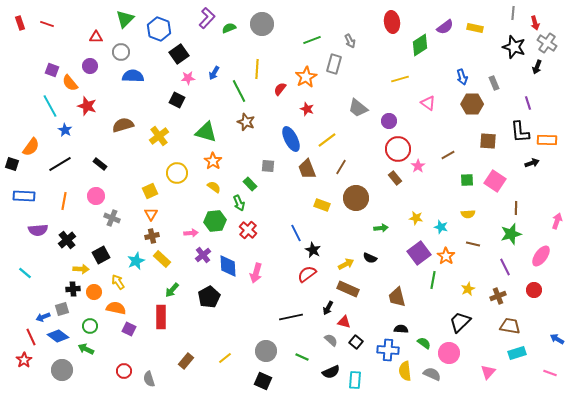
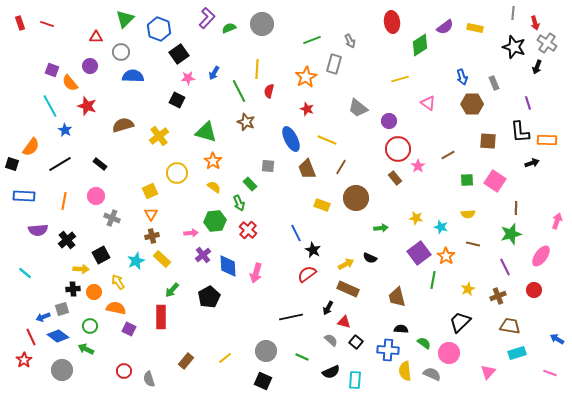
red semicircle at (280, 89): moved 11 px left, 2 px down; rotated 24 degrees counterclockwise
yellow line at (327, 140): rotated 60 degrees clockwise
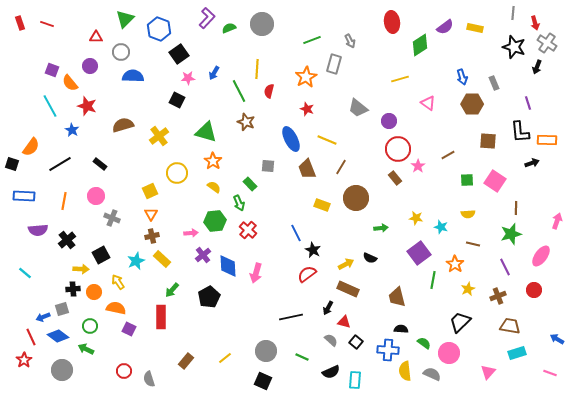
blue star at (65, 130): moved 7 px right
orange star at (446, 256): moved 9 px right, 8 px down
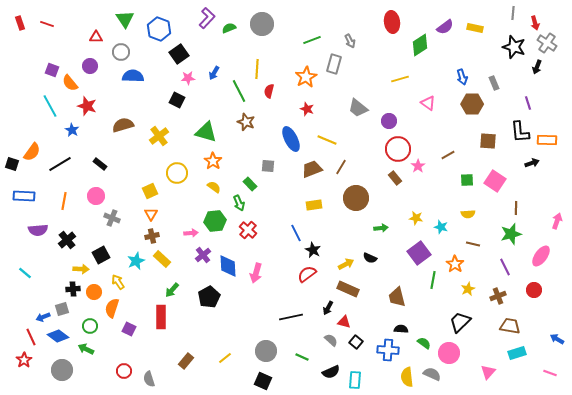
green triangle at (125, 19): rotated 18 degrees counterclockwise
orange semicircle at (31, 147): moved 1 px right, 5 px down
brown trapezoid at (307, 169): moved 5 px right; rotated 90 degrees clockwise
yellow rectangle at (322, 205): moved 8 px left; rotated 28 degrees counterclockwise
orange semicircle at (116, 308): moved 4 px left; rotated 84 degrees counterclockwise
yellow semicircle at (405, 371): moved 2 px right, 6 px down
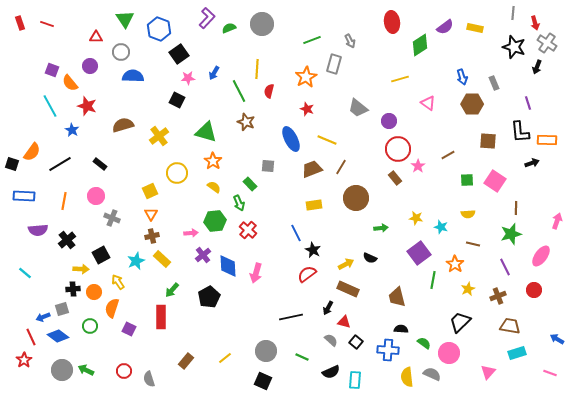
green arrow at (86, 349): moved 21 px down
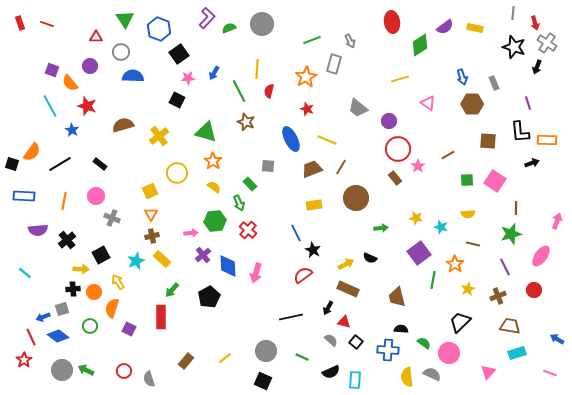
red semicircle at (307, 274): moved 4 px left, 1 px down
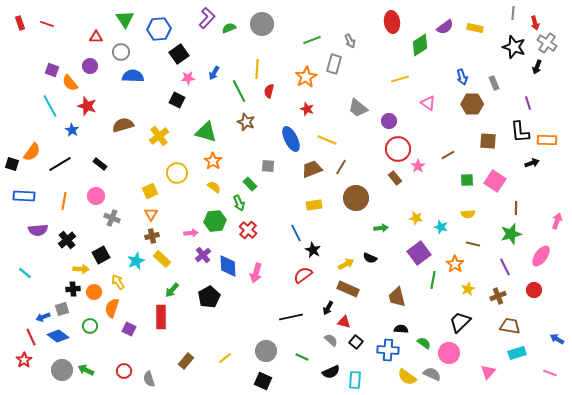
blue hexagon at (159, 29): rotated 25 degrees counterclockwise
yellow semicircle at (407, 377): rotated 48 degrees counterclockwise
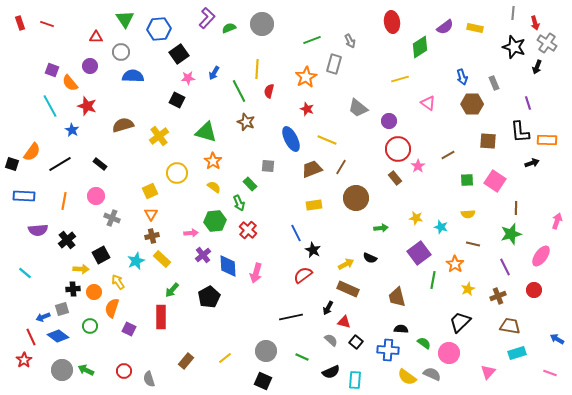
green diamond at (420, 45): moved 2 px down
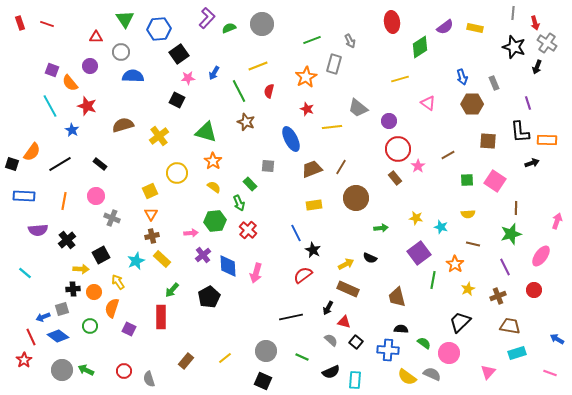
yellow line at (257, 69): moved 1 px right, 3 px up; rotated 66 degrees clockwise
yellow line at (327, 140): moved 5 px right, 13 px up; rotated 30 degrees counterclockwise
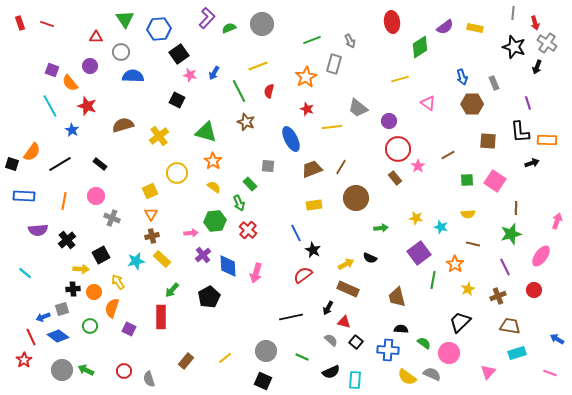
pink star at (188, 78): moved 2 px right, 3 px up; rotated 16 degrees clockwise
cyan star at (136, 261): rotated 12 degrees clockwise
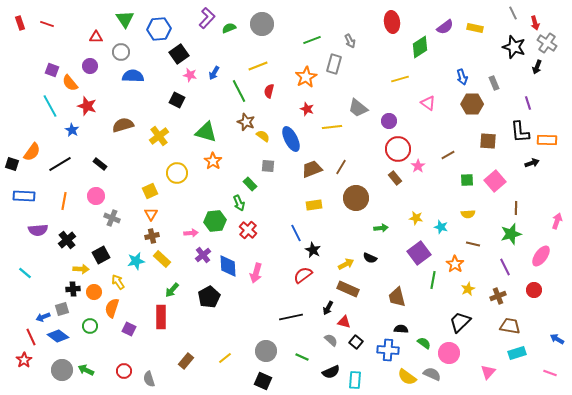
gray line at (513, 13): rotated 32 degrees counterclockwise
pink square at (495, 181): rotated 15 degrees clockwise
yellow semicircle at (214, 187): moved 49 px right, 51 px up
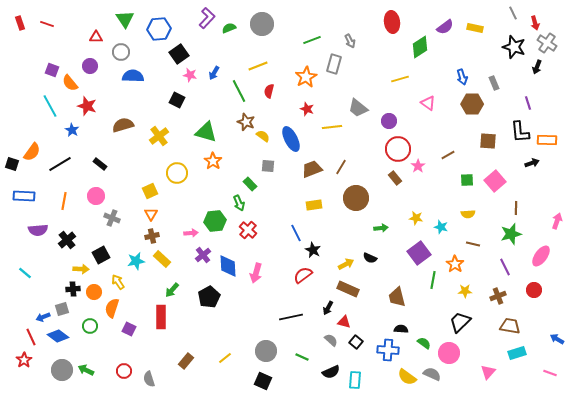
yellow star at (468, 289): moved 3 px left, 2 px down; rotated 24 degrees clockwise
